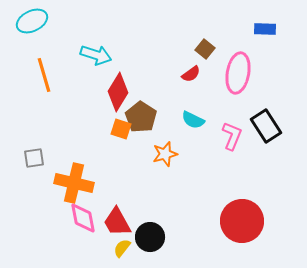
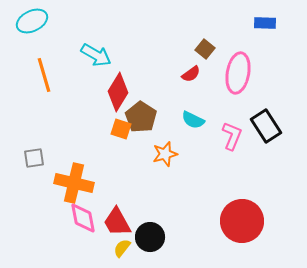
blue rectangle: moved 6 px up
cyan arrow: rotated 12 degrees clockwise
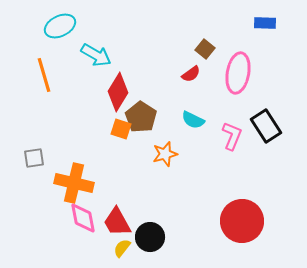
cyan ellipse: moved 28 px right, 5 px down
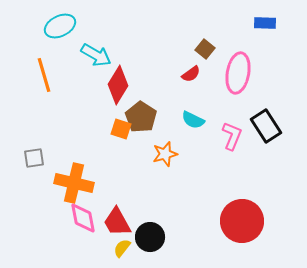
red diamond: moved 7 px up
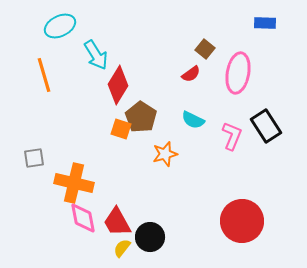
cyan arrow: rotated 28 degrees clockwise
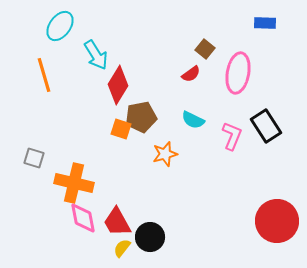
cyan ellipse: rotated 28 degrees counterclockwise
brown pentagon: rotated 28 degrees clockwise
gray square: rotated 25 degrees clockwise
red circle: moved 35 px right
